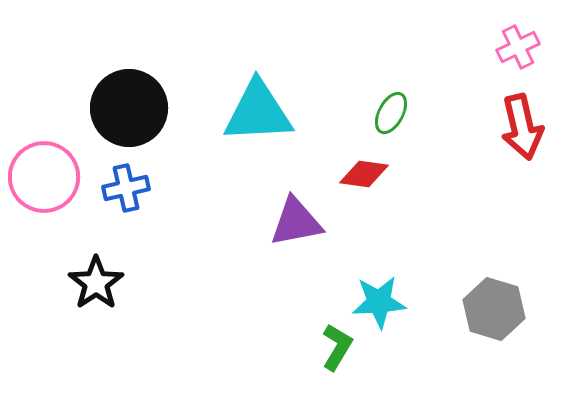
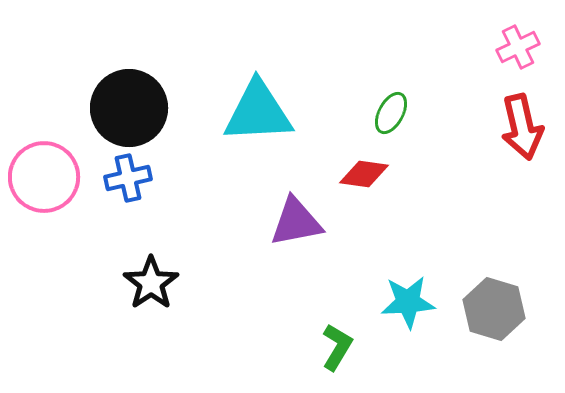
blue cross: moved 2 px right, 10 px up
black star: moved 55 px right
cyan star: moved 29 px right
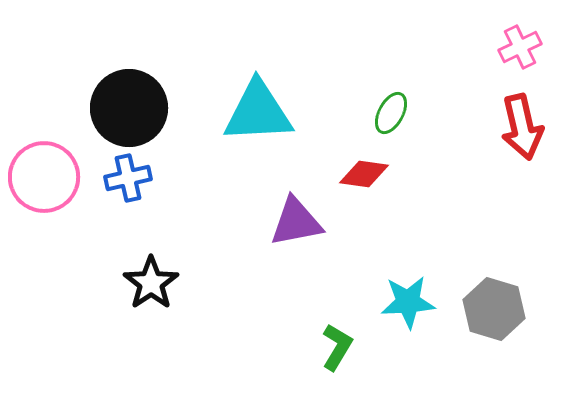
pink cross: moved 2 px right
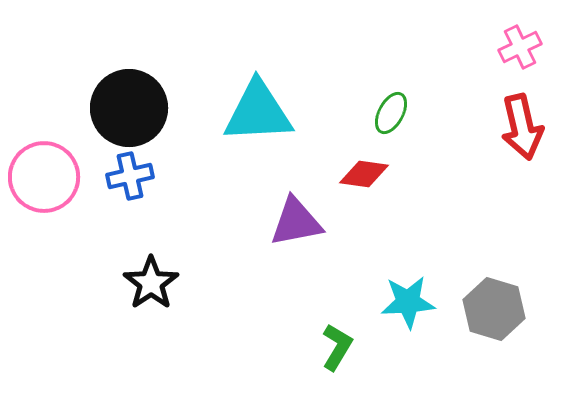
blue cross: moved 2 px right, 2 px up
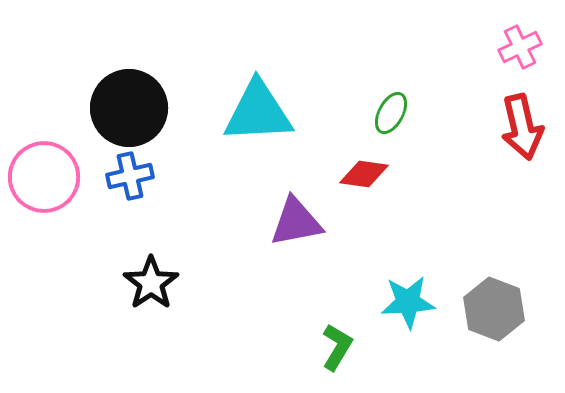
gray hexagon: rotated 4 degrees clockwise
